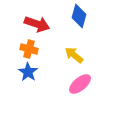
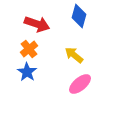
orange cross: rotated 36 degrees clockwise
blue star: moved 1 px left
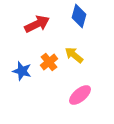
red arrow: rotated 45 degrees counterclockwise
orange cross: moved 20 px right, 13 px down
blue star: moved 5 px left, 1 px up; rotated 18 degrees counterclockwise
pink ellipse: moved 11 px down
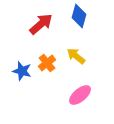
red arrow: moved 4 px right; rotated 15 degrees counterclockwise
yellow arrow: moved 2 px right, 1 px down
orange cross: moved 2 px left, 1 px down
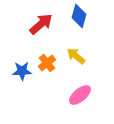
blue star: rotated 18 degrees counterclockwise
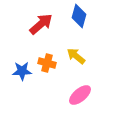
orange cross: rotated 36 degrees counterclockwise
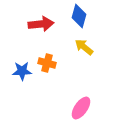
red arrow: rotated 35 degrees clockwise
yellow arrow: moved 8 px right, 9 px up
pink ellipse: moved 1 px right, 13 px down; rotated 15 degrees counterclockwise
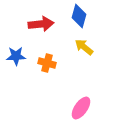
blue star: moved 6 px left, 15 px up
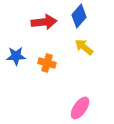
blue diamond: rotated 25 degrees clockwise
red arrow: moved 3 px right, 2 px up
pink ellipse: moved 1 px left
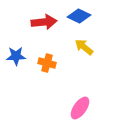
blue diamond: rotated 75 degrees clockwise
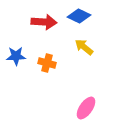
red arrow: rotated 10 degrees clockwise
pink ellipse: moved 6 px right
